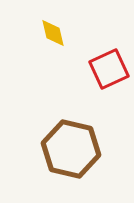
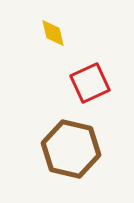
red square: moved 19 px left, 14 px down
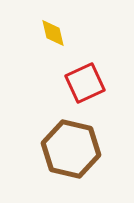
red square: moved 5 px left
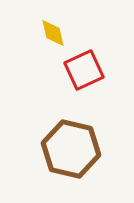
red square: moved 1 px left, 13 px up
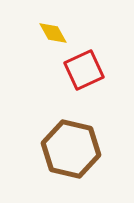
yellow diamond: rotated 16 degrees counterclockwise
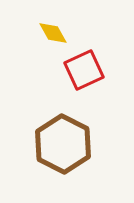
brown hexagon: moved 8 px left, 5 px up; rotated 14 degrees clockwise
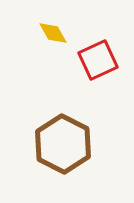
red square: moved 14 px right, 10 px up
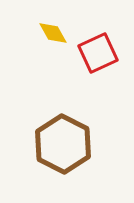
red square: moved 7 px up
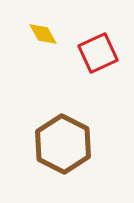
yellow diamond: moved 10 px left, 1 px down
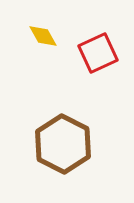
yellow diamond: moved 2 px down
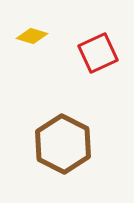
yellow diamond: moved 11 px left; rotated 44 degrees counterclockwise
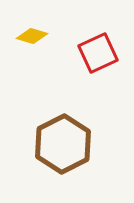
brown hexagon: rotated 6 degrees clockwise
